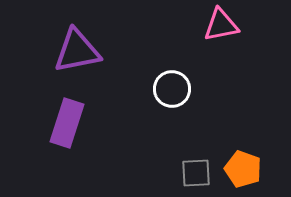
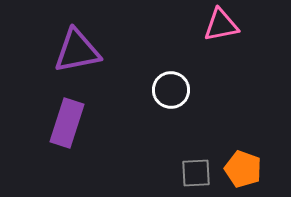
white circle: moved 1 px left, 1 px down
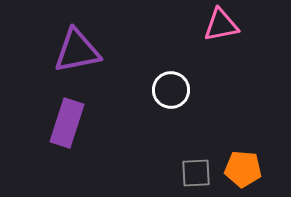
orange pentagon: rotated 15 degrees counterclockwise
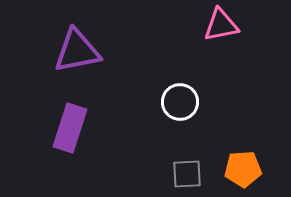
white circle: moved 9 px right, 12 px down
purple rectangle: moved 3 px right, 5 px down
orange pentagon: rotated 9 degrees counterclockwise
gray square: moved 9 px left, 1 px down
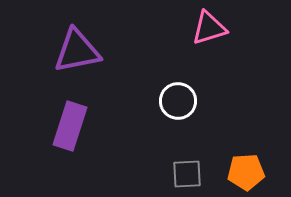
pink triangle: moved 12 px left, 3 px down; rotated 6 degrees counterclockwise
white circle: moved 2 px left, 1 px up
purple rectangle: moved 2 px up
orange pentagon: moved 3 px right, 3 px down
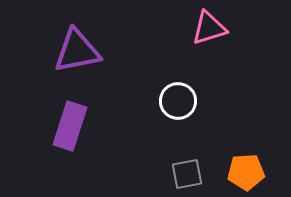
gray square: rotated 8 degrees counterclockwise
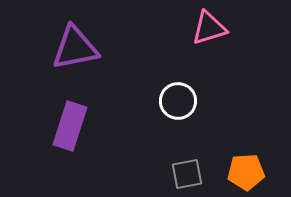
purple triangle: moved 2 px left, 3 px up
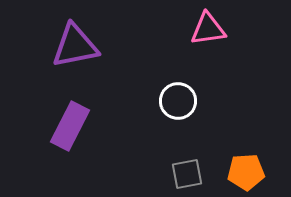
pink triangle: moved 1 px left, 1 px down; rotated 9 degrees clockwise
purple triangle: moved 2 px up
purple rectangle: rotated 9 degrees clockwise
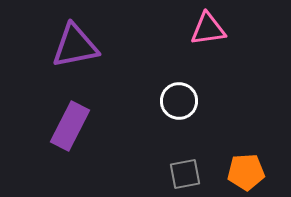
white circle: moved 1 px right
gray square: moved 2 px left
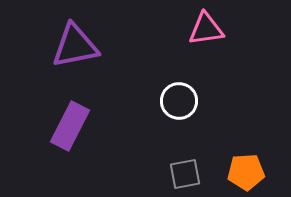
pink triangle: moved 2 px left
